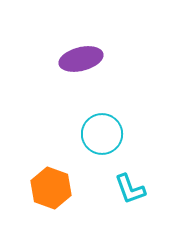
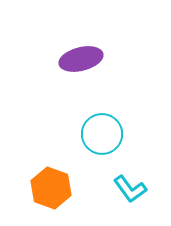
cyan L-shape: rotated 16 degrees counterclockwise
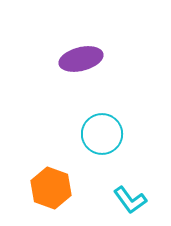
cyan L-shape: moved 11 px down
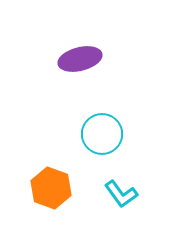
purple ellipse: moved 1 px left
cyan L-shape: moved 9 px left, 6 px up
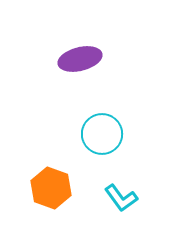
cyan L-shape: moved 4 px down
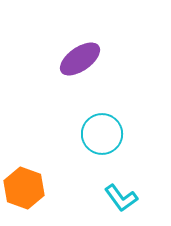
purple ellipse: rotated 21 degrees counterclockwise
orange hexagon: moved 27 px left
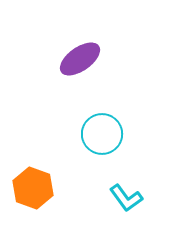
orange hexagon: moved 9 px right
cyan L-shape: moved 5 px right
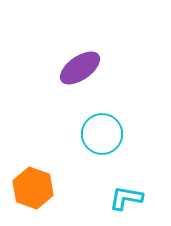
purple ellipse: moved 9 px down
cyan L-shape: rotated 136 degrees clockwise
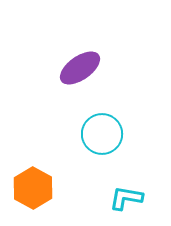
orange hexagon: rotated 9 degrees clockwise
